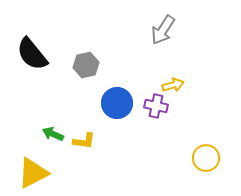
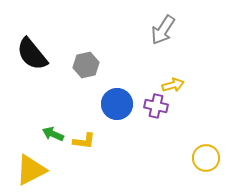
blue circle: moved 1 px down
yellow triangle: moved 2 px left, 3 px up
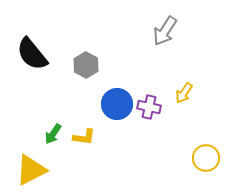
gray arrow: moved 2 px right, 1 px down
gray hexagon: rotated 20 degrees counterclockwise
yellow arrow: moved 11 px right, 8 px down; rotated 140 degrees clockwise
purple cross: moved 7 px left, 1 px down
green arrow: rotated 80 degrees counterclockwise
yellow L-shape: moved 4 px up
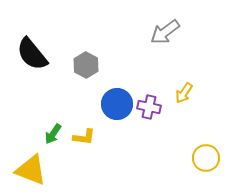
gray arrow: moved 1 px down; rotated 20 degrees clockwise
yellow triangle: rotated 48 degrees clockwise
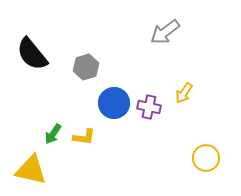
gray hexagon: moved 2 px down; rotated 15 degrees clockwise
blue circle: moved 3 px left, 1 px up
yellow triangle: rotated 8 degrees counterclockwise
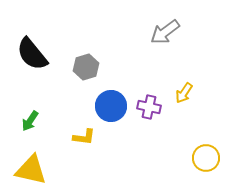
blue circle: moved 3 px left, 3 px down
green arrow: moved 23 px left, 13 px up
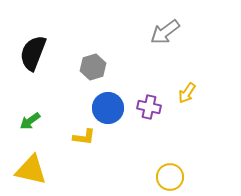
black semicircle: moved 1 px right, 1 px up; rotated 60 degrees clockwise
gray hexagon: moved 7 px right
yellow arrow: moved 3 px right
blue circle: moved 3 px left, 2 px down
green arrow: rotated 20 degrees clockwise
yellow circle: moved 36 px left, 19 px down
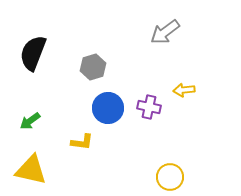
yellow arrow: moved 3 px left, 3 px up; rotated 50 degrees clockwise
yellow L-shape: moved 2 px left, 5 px down
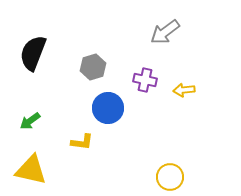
purple cross: moved 4 px left, 27 px up
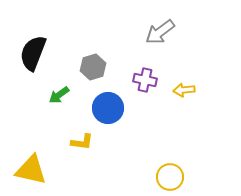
gray arrow: moved 5 px left
green arrow: moved 29 px right, 26 px up
